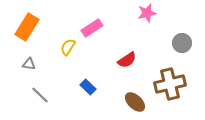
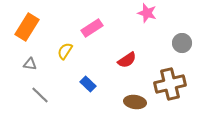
pink star: rotated 30 degrees clockwise
yellow semicircle: moved 3 px left, 4 px down
gray triangle: moved 1 px right
blue rectangle: moved 3 px up
brown ellipse: rotated 35 degrees counterclockwise
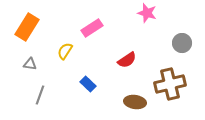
gray line: rotated 66 degrees clockwise
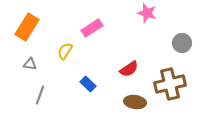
red semicircle: moved 2 px right, 9 px down
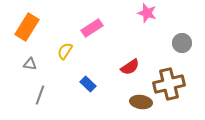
red semicircle: moved 1 px right, 2 px up
brown cross: moved 1 px left
brown ellipse: moved 6 px right
